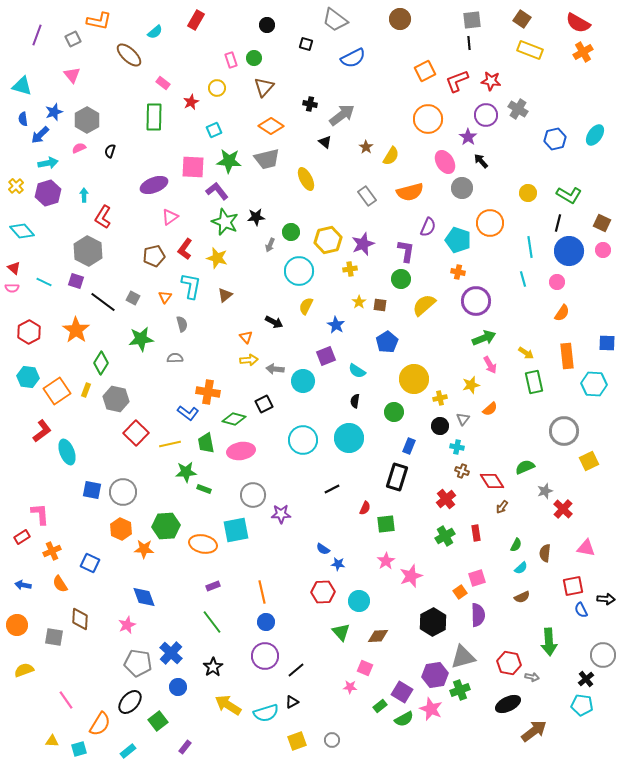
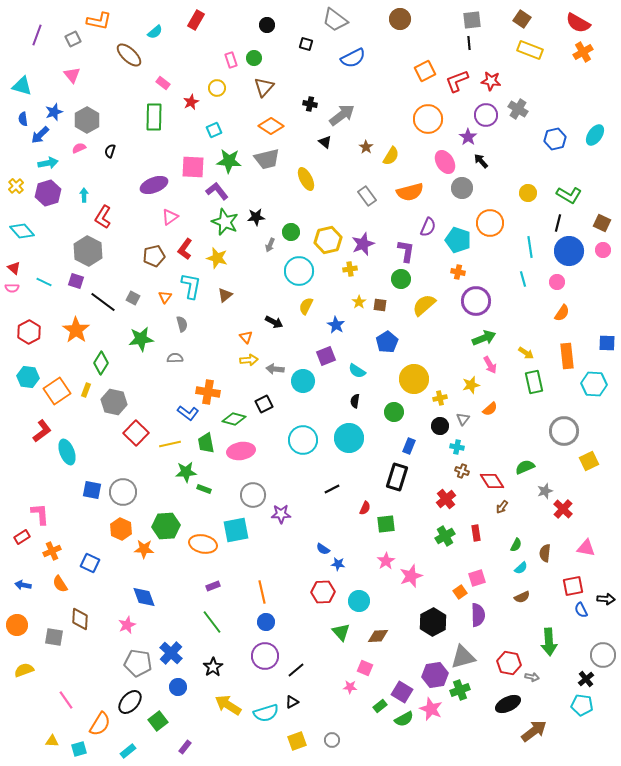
gray hexagon at (116, 399): moved 2 px left, 3 px down
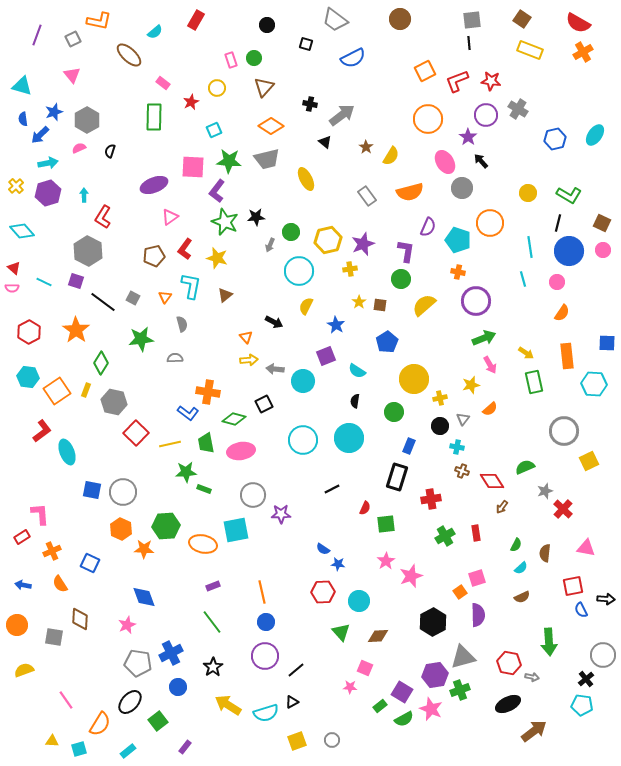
purple L-shape at (217, 191): rotated 105 degrees counterclockwise
red cross at (446, 499): moved 15 px left; rotated 30 degrees clockwise
blue cross at (171, 653): rotated 20 degrees clockwise
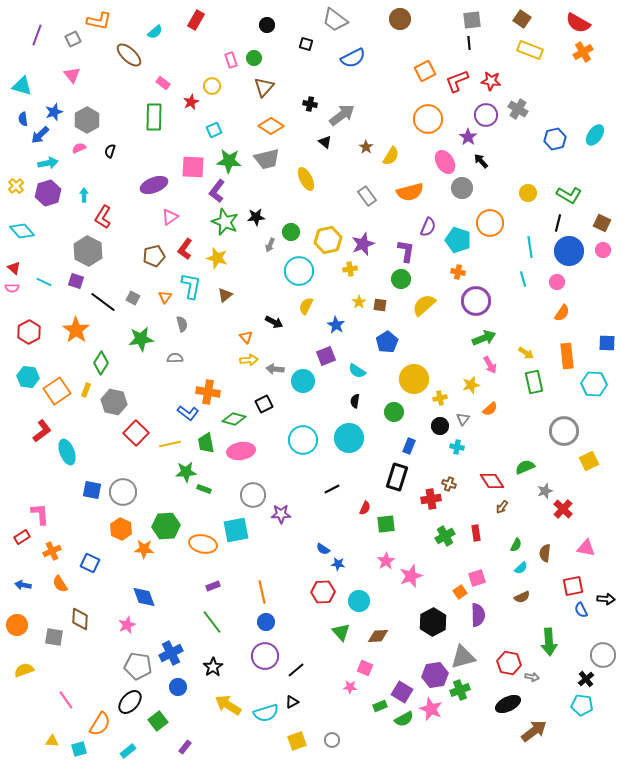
yellow circle at (217, 88): moved 5 px left, 2 px up
brown cross at (462, 471): moved 13 px left, 13 px down
gray pentagon at (138, 663): moved 3 px down
green rectangle at (380, 706): rotated 16 degrees clockwise
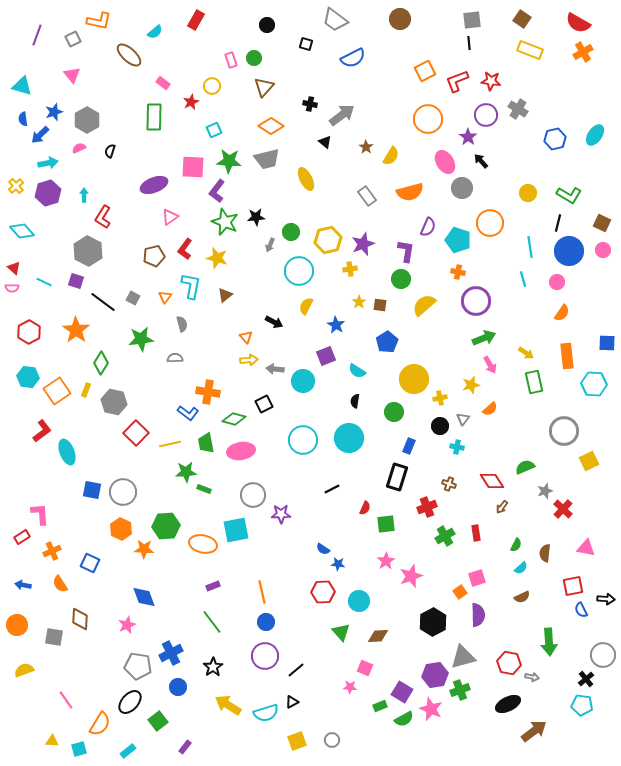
red cross at (431, 499): moved 4 px left, 8 px down; rotated 12 degrees counterclockwise
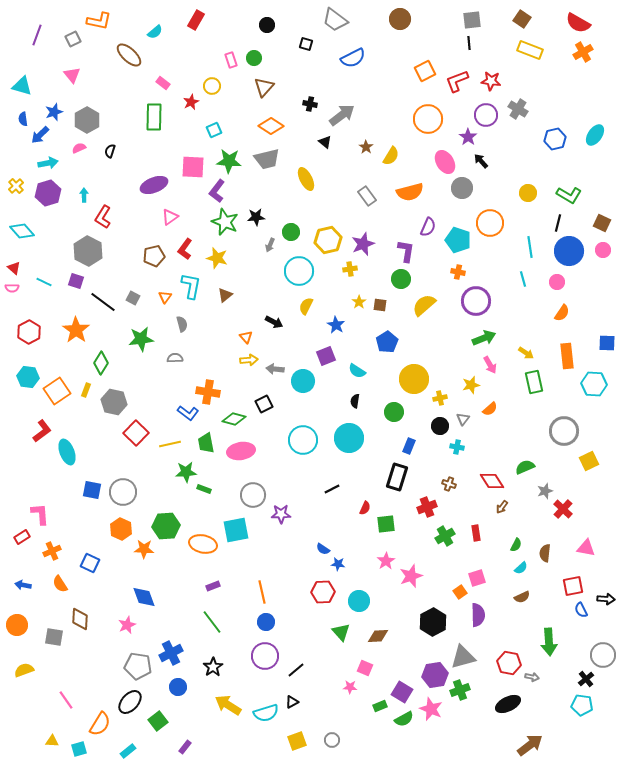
brown arrow at (534, 731): moved 4 px left, 14 px down
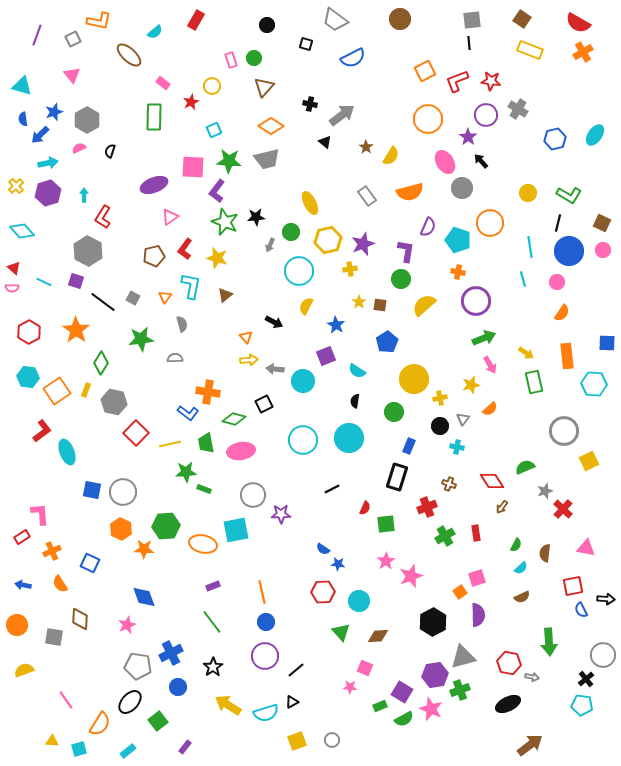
yellow ellipse at (306, 179): moved 4 px right, 24 px down
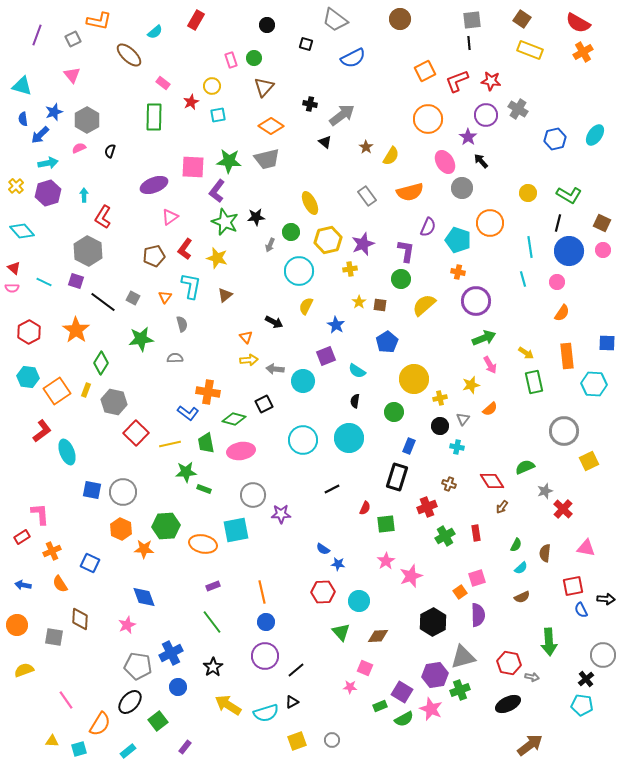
cyan square at (214, 130): moved 4 px right, 15 px up; rotated 14 degrees clockwise
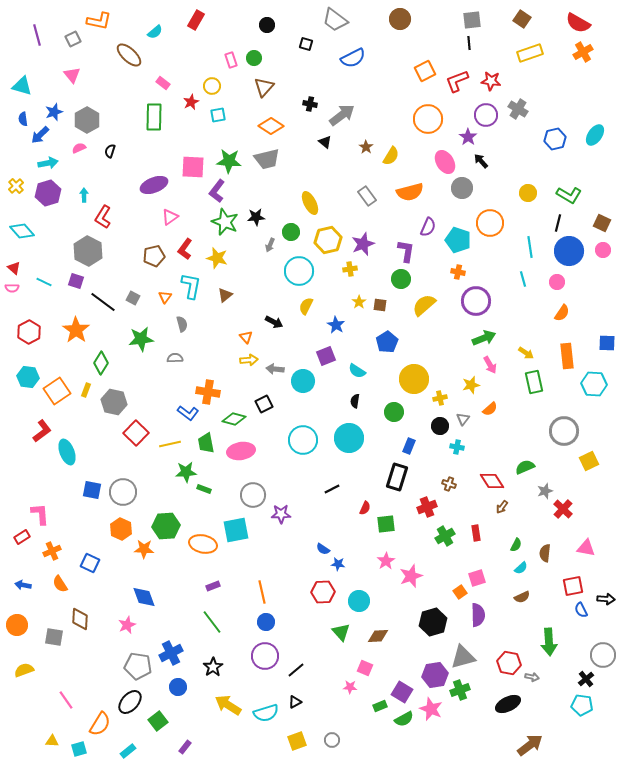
purple line at (37, 35): rotated 35 degrees counterclockwise
yellow rectangle at (530, 50): moved 3 px down; rotated 40 degrees counterclockwise
black hexagon at (433, 622): rotated 12 degrees clockwise
black triangle at (292, 702): moved 3 px right
